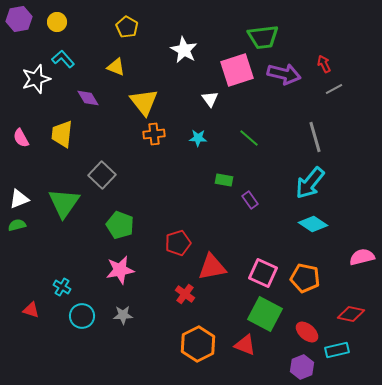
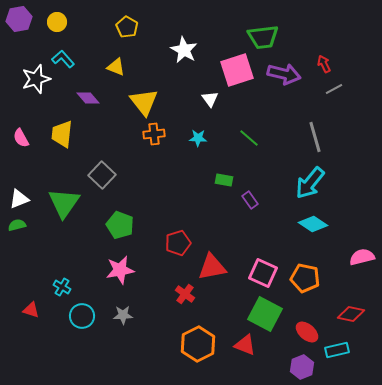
purple diamond at (88, 98): rotated 10 degrees counterclockwise
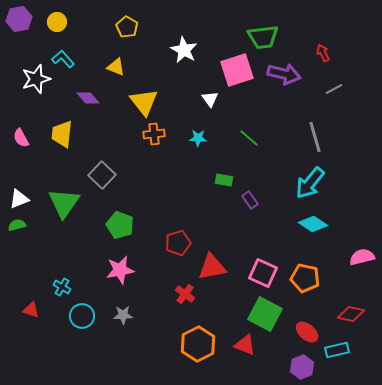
red arrow at (324, 64): moved 1 px left, 11 px up
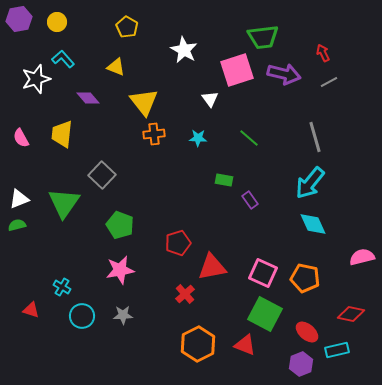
gray line at (334, 89): moved 5 px left, 7 px up
cyan diamond at (313, 224): rotated 32 degrees clockwise
red cross at (185, 294): rotated 12 degrees clockwise
purple hexagon at (302, 367): moved 1 px left, 3 px up
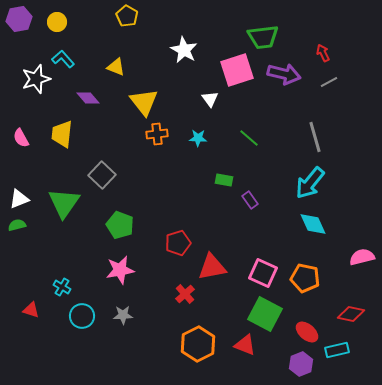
yellow pentagon at (127, 27): moved 11 px up
orange cross at (154, 134): moved 3 px right
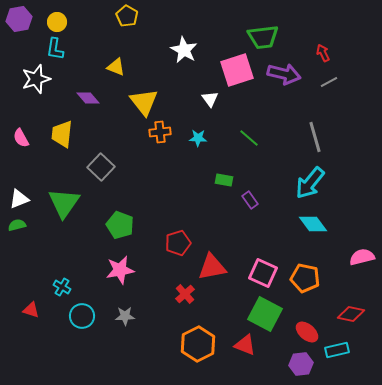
cyan L-shape at (63, 59): moved 8 px left, 10 px up; rotated 130 degrees counterclockwise
orange cross at (157, 134): moved 3 px right, 2 px up
gray square at (102, 175): moved 1 px left, 8 px up
cyan diamond at (313, 224): rotated 12 degrees counterclockwise
gray star at (123, 315): moved 2 px right, 1 px down
purple hexagon at (301, 364): rotated 15 degrees clockwise
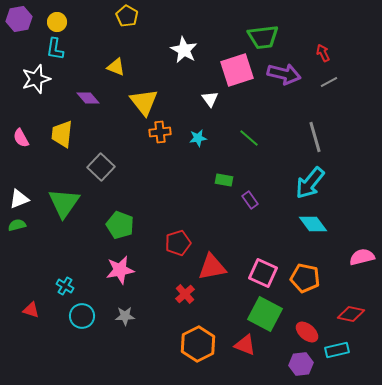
cyan star at (198, 138): rotated 12 degrees counterclockwise
cyan cross at (62, 287): moved 3 px right, 1 px up
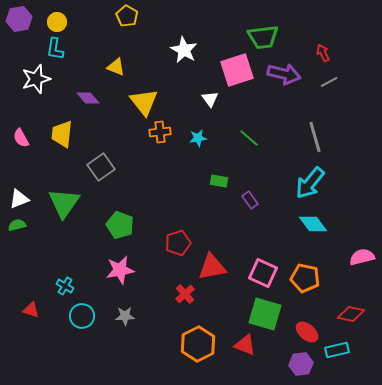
gray square at (101, 167): rotated 12 degrees clockwise
green rectangle at (224, 180): moved 5 px left, 1 px down
green square at (265, 314): rotated 12 degrees counterclockwise
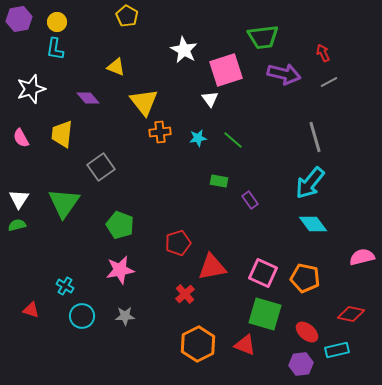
pink square at (237, 70): moved 11 px left
white star at (36, 79): moved 5 px left, 10 px down
green line at (249, 138): moved 16 px left, 2 px down
white triangle at (19, 199): rotated 35 degrees counterclockwise
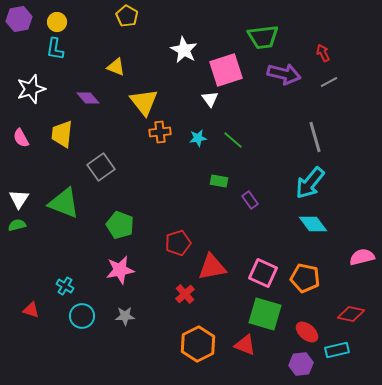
green triangle at (64, 203): rotated 44 degrees counterclockwise
